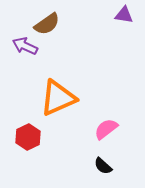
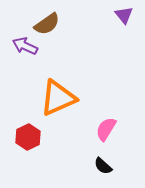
purple triangle: rotated 42 degrees clockwise
pink semicircle: rotated 20 degrees counterclockwise
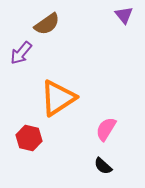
purple arrow: moved 4 px left, 7 px down; rotated 75 degrees counterclockwise
orange triangle: rotated 9 degrees counterclockwise
red hexagon: moved 1 px right, 1 px down; rotated 20 degrees counterclockwise
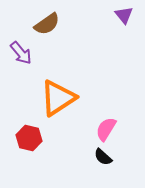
purple arrow: rotated 80 degrees counterclockwise
black semicircle: moved 9 px up
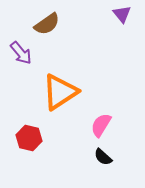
purple triangle: moved 2 px left, 1 px up
orange triangle: moved 2 px right, 6 px up
pink semicircle: moved 5 px left, 4 px up
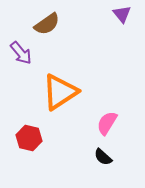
pink semicircle: moved 6 px right, 2 px up
